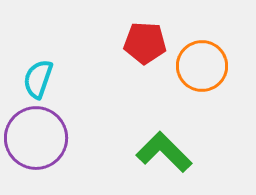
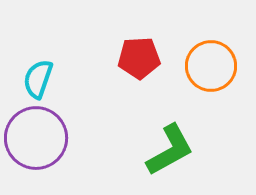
red pentagon: moved 6 px left, 15 px down; rotated 6 degrees counterclockwise
orange circle: moved 9 px right
green L-shape: moved 6 px right, 2 px up; rotated 106 degrees clockwise
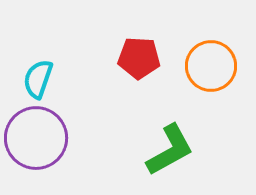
red pentagon: rotated 6 degrees clockwise
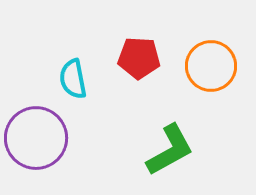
cyan semicircle: moved 35 px right; rotated 30 degrees counterclockwise
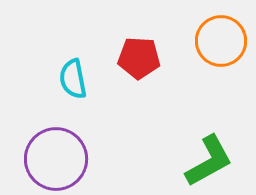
orange circle: moved 10 px right, 25 px up
purple circle: moved 20 px right, 21 px down
green L-shape: moved 39 px right, 11 px down
